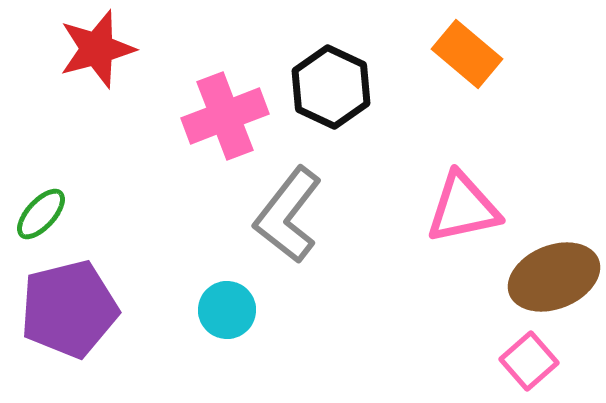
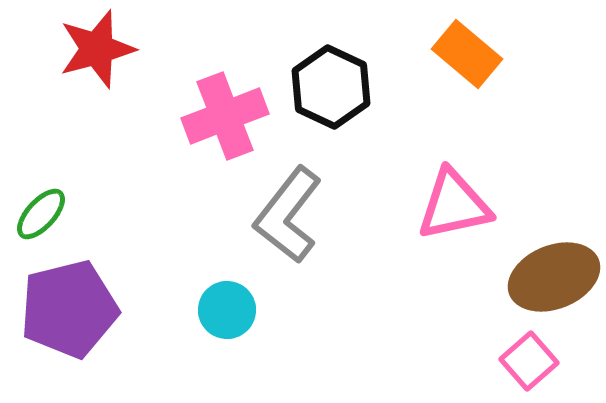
pink triangle: moved 9 px left, 3 px up
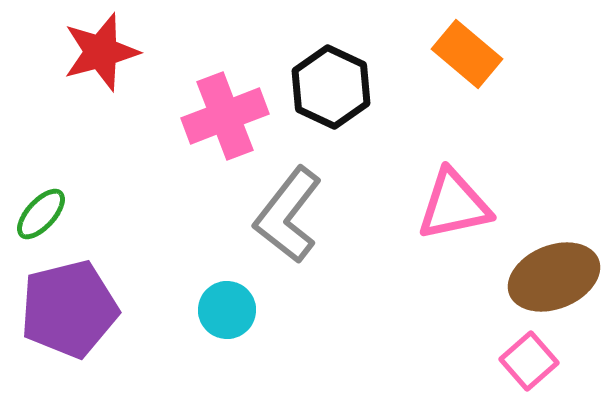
red star: moved 4 px right, 3 px down
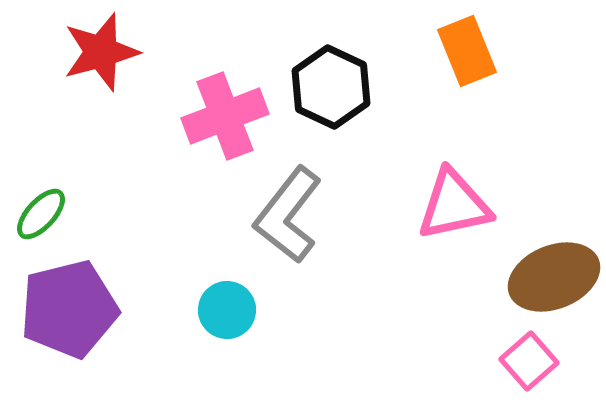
orange rectangle: moved 3 px up; rotated 28 degrees clockwise
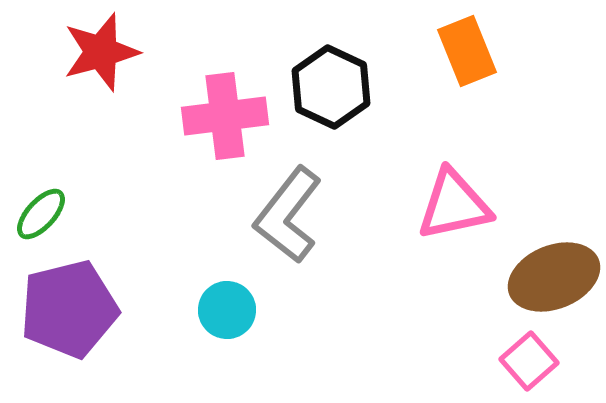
pink cross: rotated 14 degrees clockwise
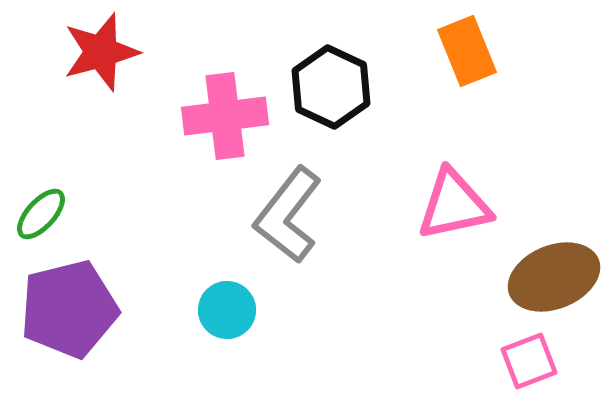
pink square: rotated 20 degrees clockwise
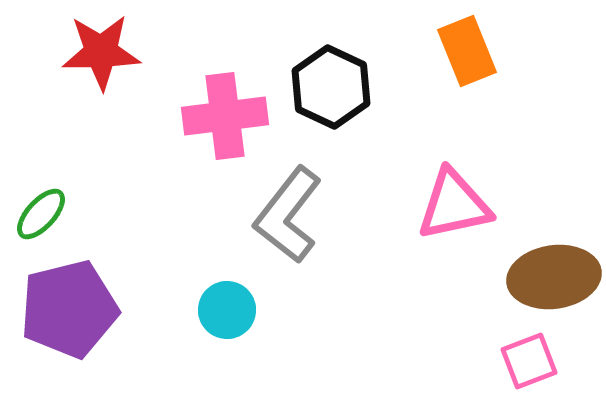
red star: rotated 14 degrees clockwise
brown ellipse: rotated 14 degrees clockwise
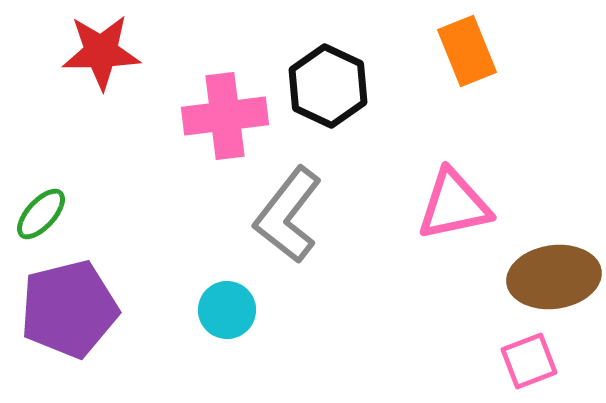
black hexagon: moved 3 px left, 1 px up
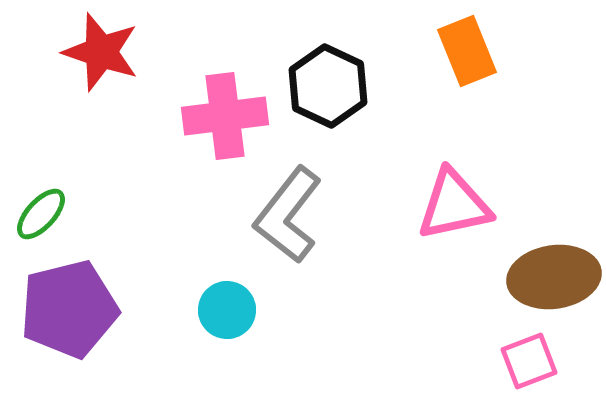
red star: rotated 20 degrees clockwise
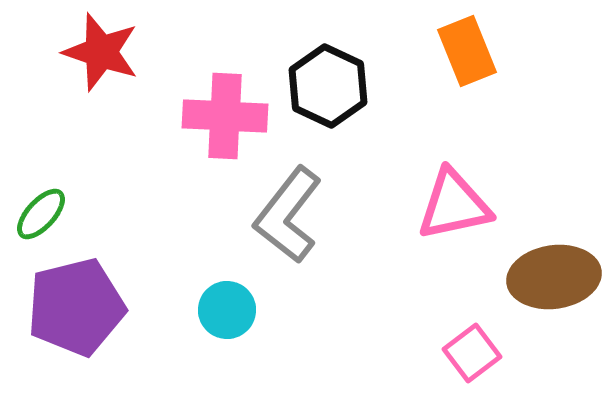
pink cross: rotated 10 degrees clockwise
purple pentagon: moved 7 px right, 2 px up
pink square: moved 57 px left, 8 px up; rotated 16 degrees counterclockwise
